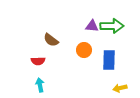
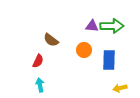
red semicircle: rotated 64 degrees counterclockwise
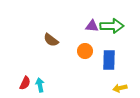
orange circle: moved 1 px right, 1 px down
red semicircle: moved 13 px left, 22 px down
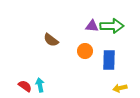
red semicircle: moved 3 px down; rotated 80 degrees counterclockwise
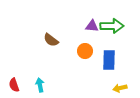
red semicircle: moved 11 px left, 1 px up; rotated 144 degrees counterclockwise
